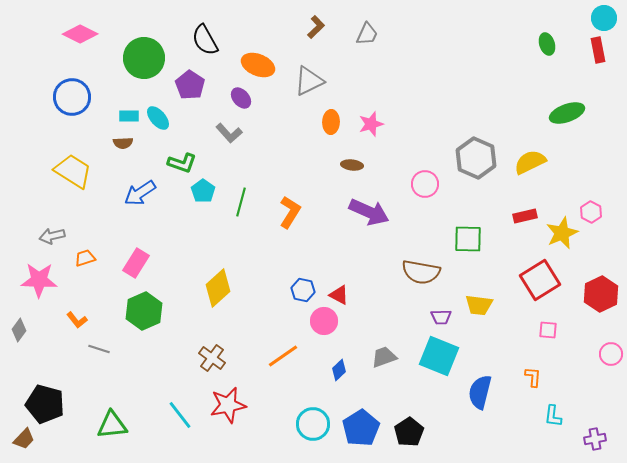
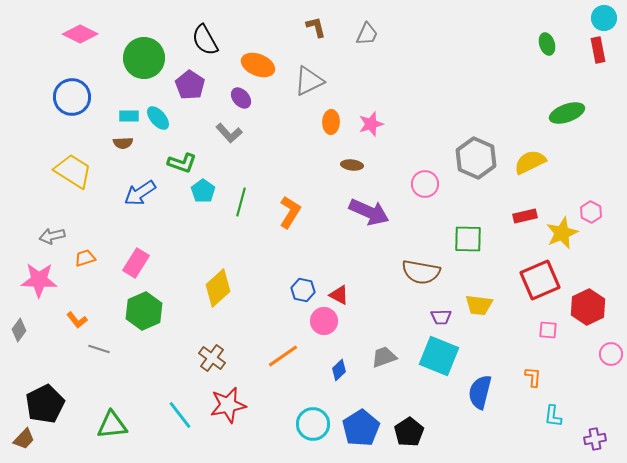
brown L-shape at (316, 27): rotated 60 degrees counterclockwise
red square at (540, 280): rotated 9 degrees clockwise
red hexagon at (601, 294): moved 13 px left, 13 px down
black pentagon at (45, 404): rotated 30 degrees clockwise
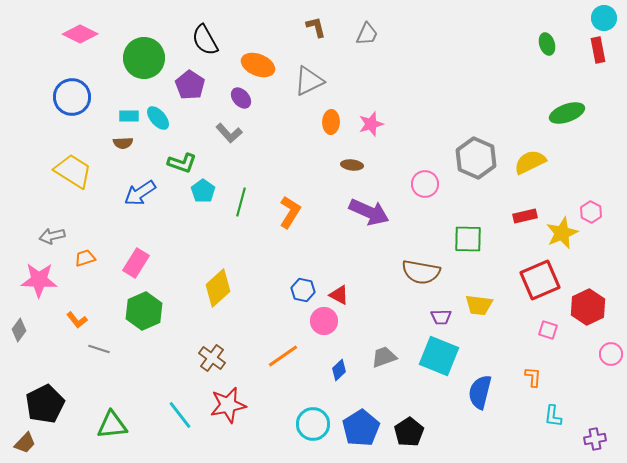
pink square at (548, 330): rotated 12 degrees clockwise
brown trapezoid at (24, 439): moved 1 px right, 4 px down
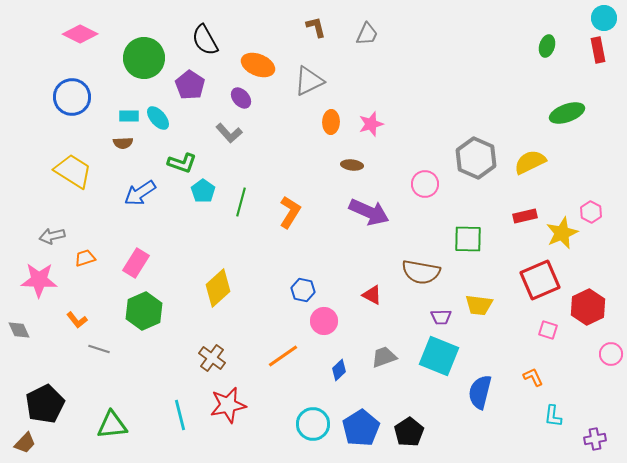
green ellipse at (547, 44): moved 2 px down; rotated 35 degrees clockwise
red triangle at (339, 295): moved 33 px right
gray diamond at (19, 330): rotated 60 degrees counterclockwise
orange L-shape at (533, 377): rotated 30 degrees counterclockwise
cyan line at (180, 415): rotated 24 degrees clockwise
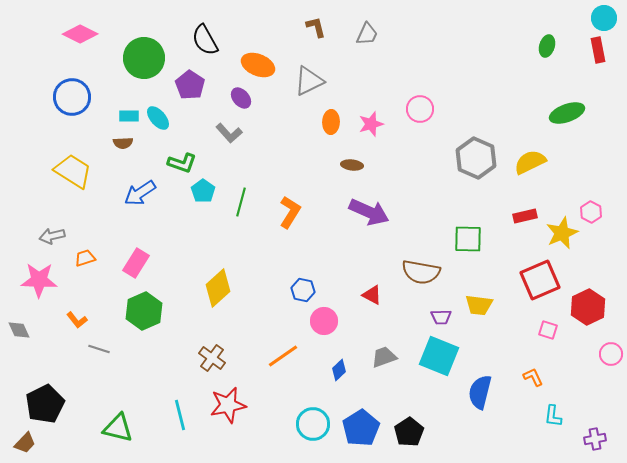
pink circle at (425, 184): moved 5 px left, 75 px up
green triangle at (112, 425): moved 6 px right, 3 px down; rotated 20 degrees clockwise
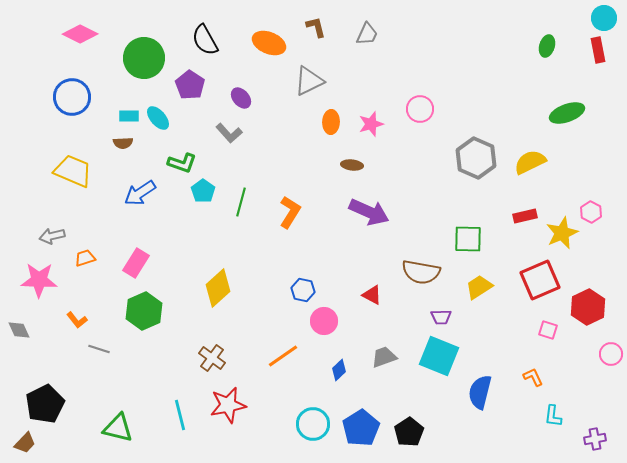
orange ellipse at (258, 65): moved 11 px right, 22 px up
yellow trapezoid at (73, 171): rotated 9 degrees counterclockwise
yellow trapezoid at (479, 305): moved 18 px up; rotated 140 degrees clockwise
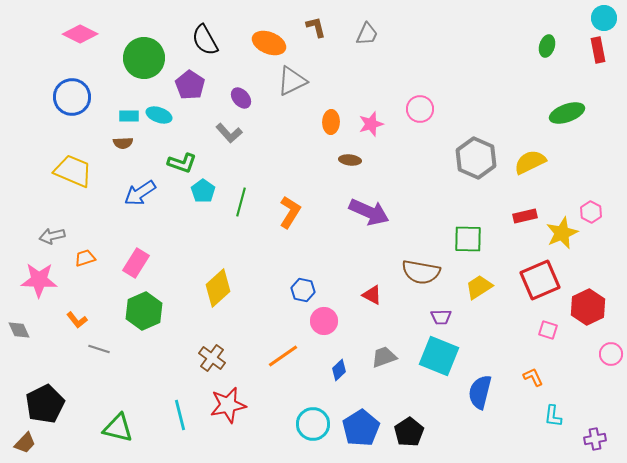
gray triangle at (309, 81): moved 17 px left
cyan ellipse at (158, 118): moved 1 px right, 3 px up; rotated 30 degrees counterclockwise
brown ellipse at (352, 165): moved 2 px left, 5 px up
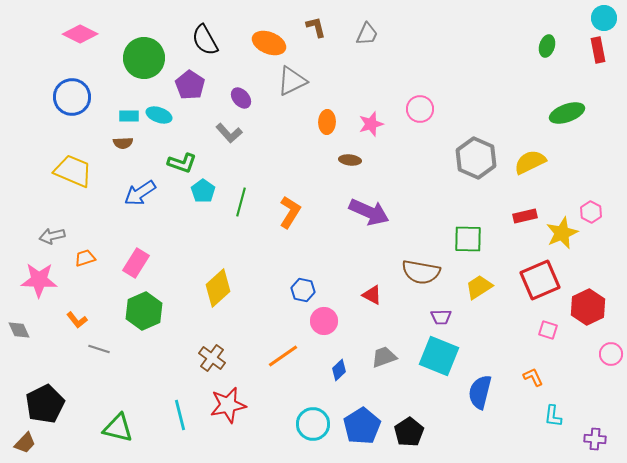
orange ellipse at (331, 122): moved 4 px left
blue pentagon at (361, 428): moved 1 px right, 2 px up
purple cross at (595, 439): rotated 15 degrees clockwise
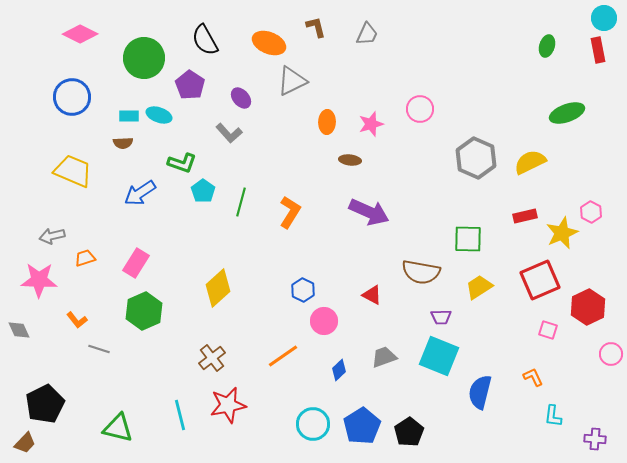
blue hexagon at (303, 290): rotated 15 degrees clockwise
brown cross at (212, 358): rotated 16 degrees clockwise
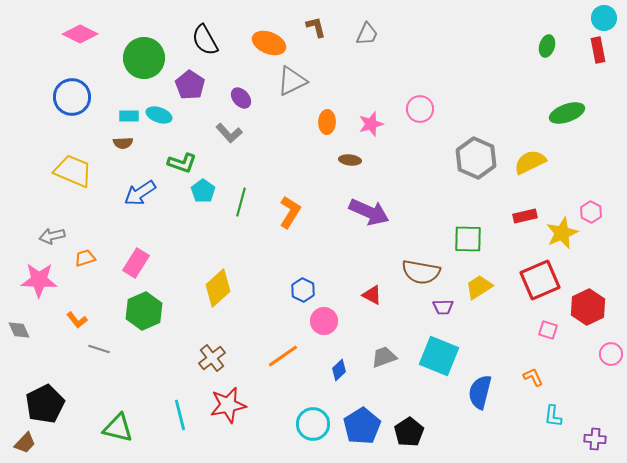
purple trapezoid at (441, 317): moved 2 px right, 10 px up
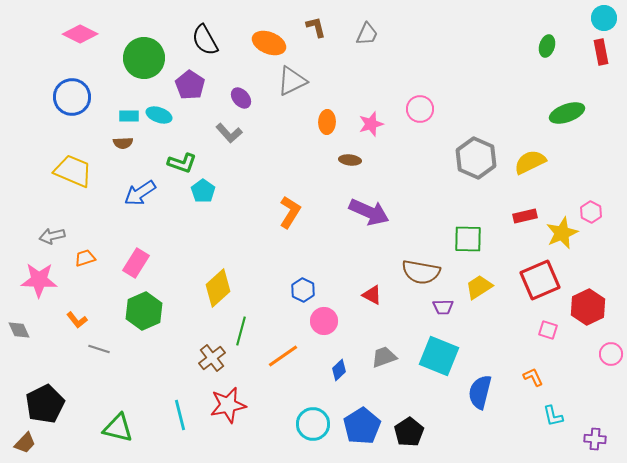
red rectangle at (598, 50): moved 3 px right, 2 px down
green line at (241, 202): moved 129 px down
cyan L-shape at (553, 416): rotated 20 degrees counterclockwise
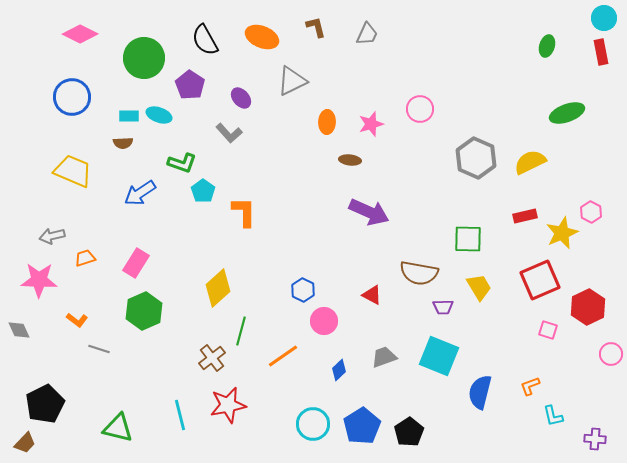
orange ellipse at (269, 43): moved 7 px left, 6 px up
orange L-shape at (290, 212): moved 46 px left; rotated 32 degrees counterclockwise
brown semicircle at (421, 272): moved 2 px left, 1 px down
yellow trapezoid at (479, 287): rotated 92 degrees clockwise
orange L-shape at (77, 320): rotated 15 degrees counterclockwise
orange L-shape at (533, 377): moved 3 px left, 9 px down; rotated 85 degrees counterclockwise
